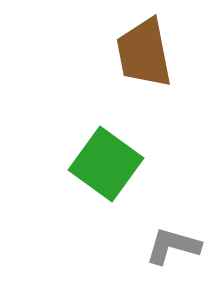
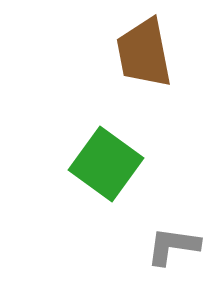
gray L-shape: rotated 8 degrees counterclockwise
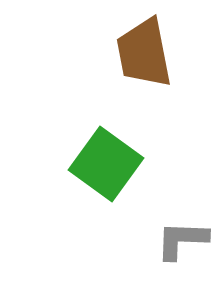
gray L-shape: moved 9 px right, 6 px up; rotated 6 degrees counterclockwise
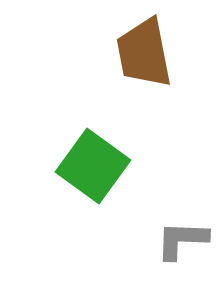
green square: moved 13 px left, 2 px down
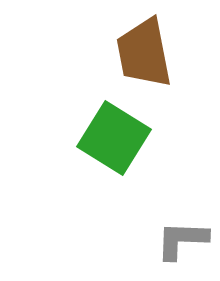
green square: moved 21 px right, 28 px up; rotated 4 degrees counterclockwise
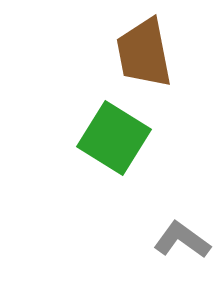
gray L-shape: rotated 34 degrees clockwise
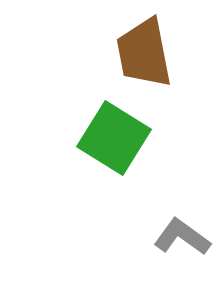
gray L-shape: moved 3 px up
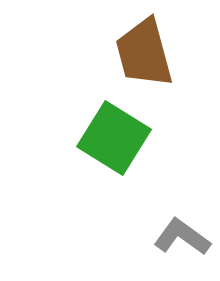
brown trapezoid: rotated 4 degrees counterclockwise
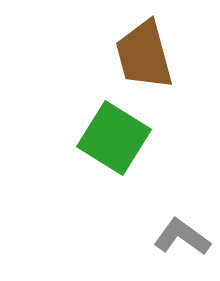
brown trapezoid: moved 2 px down
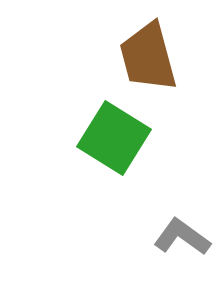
brown trapezoid: moved 4 px right, 2 px down
